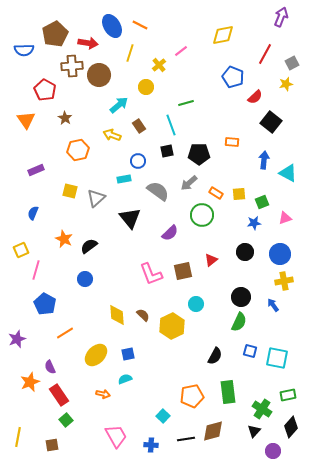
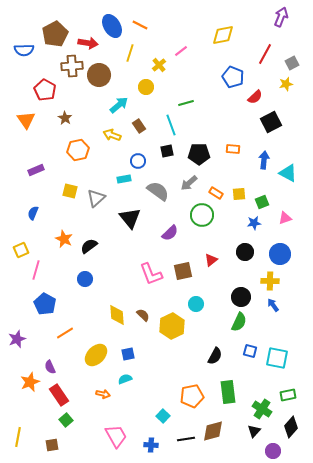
black square at (271, 122): rotated 25 degrees clockwise
orange rectangle at (232, 142): moved 1 px right, 7 px down
yellow cross at (284, 281): moved 14 px left; rotated 12 degrees clockwise
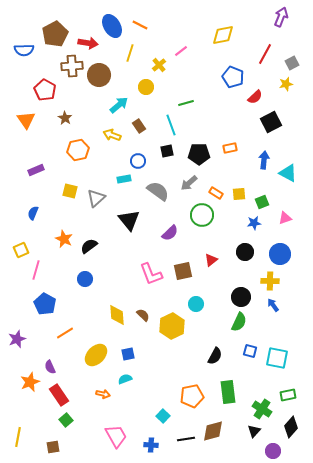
orange rectangle at (233, 149): moved 3 px left, 1 px up; rotated 16 degrees counterclockwise
black triangle at (130, 218): moved 1 px left, 2 px down
brown square at (52, 445): moved 1 px right, 2 px down
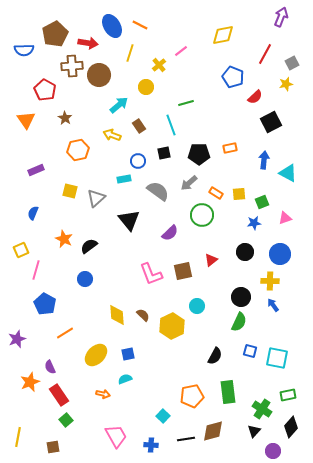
black square at (167, 151): moved 3 px left, 2 px down
cyan circle at (196, 304): moved 1 px right, 2 px down
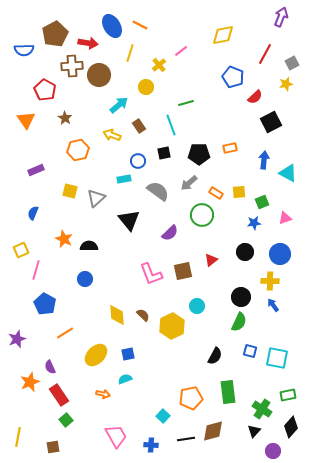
yellow square at (239, 194): moved 2 px up
black semicircle at (89, 246): rotated 36 degrees clockwise
orange pentagon at (192, 396): moved 1 px left, 2 px down
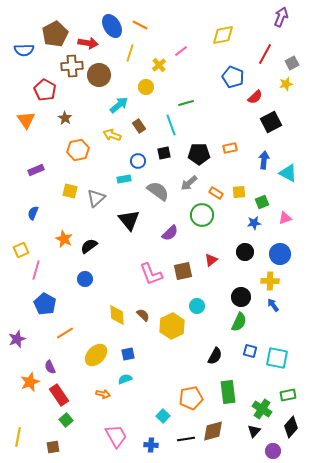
black semicircle at (89, 246): rotated 36 degrees counterclockwise
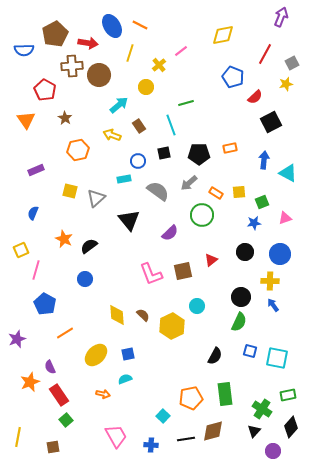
green rectangle at (228, 392): moved 3 px left, 2 px down
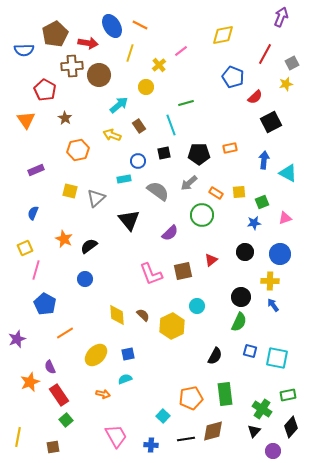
yellow square at (21, 250): moved 4 px right, 2 px up
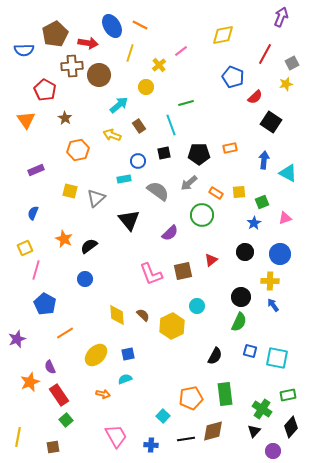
black square at (271, 122): rotated 30 degrees counterclockwise
blue star at (254, 223): rotated 24 degrees counterclockwise
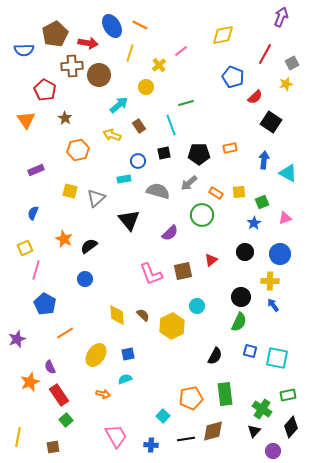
gray semicircle at (158, 191): rotated 20 degrees counterclockwise
yellow ellipse at (96, 355): rotated 10 degrees counterclockwise
